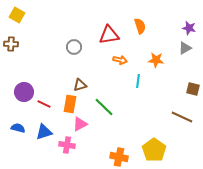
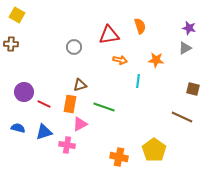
green line: rotated 25 degrees counterclockwise
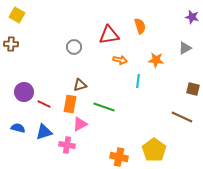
purple star: moved 3 px right, 11 px up
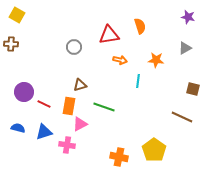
purple star: moved 4 px left
orange rectangle: moved 1 px left, 2 px down
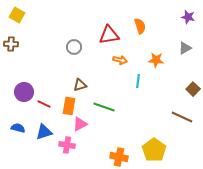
brown square: rotated 32 degrees clockwise
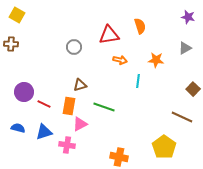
yellow pentagon: moved 10 px right, 3 px up
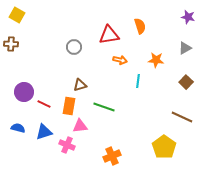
brown square: moved 7 px left, 7 px up
pink triangle: moved 2 px down; rotated 21 degrees clockwise
pink cross: rotated 14 degrees clockwise
orange cross: moved 7 px left, 1 px up; rotated 36 degrees counterclockwise
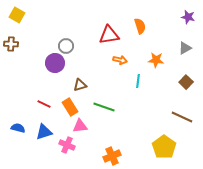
gray circle: moved 8 px left, 1 px up
purple circle: moved 31 px right, 29 px up
orange rectangle: moved 1 px right, 1 px down; rotated 42 degrees counterclockwise
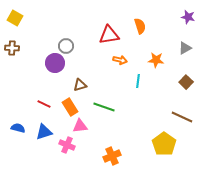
yellow square: moved 2 px left, 3 px down
brown cross: moved 1 px right, 4 px down
yellow pentagon: moved 3 px up
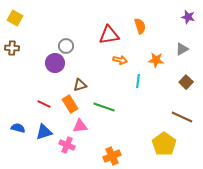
gray triangle: moved 3 px left, 1 px down
orange rectangle: moved 3 px up
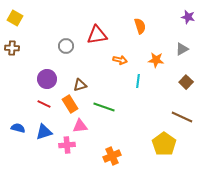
red triangle: moved 12 px left
purple circle: moved 8 px left, 16 px down
pink cross: rotated 28 degrees counterclockwise
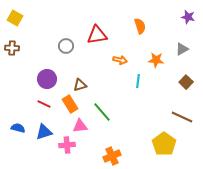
green line: moved 2 px left, 5 px down; rotated 30 degrees clockwise
